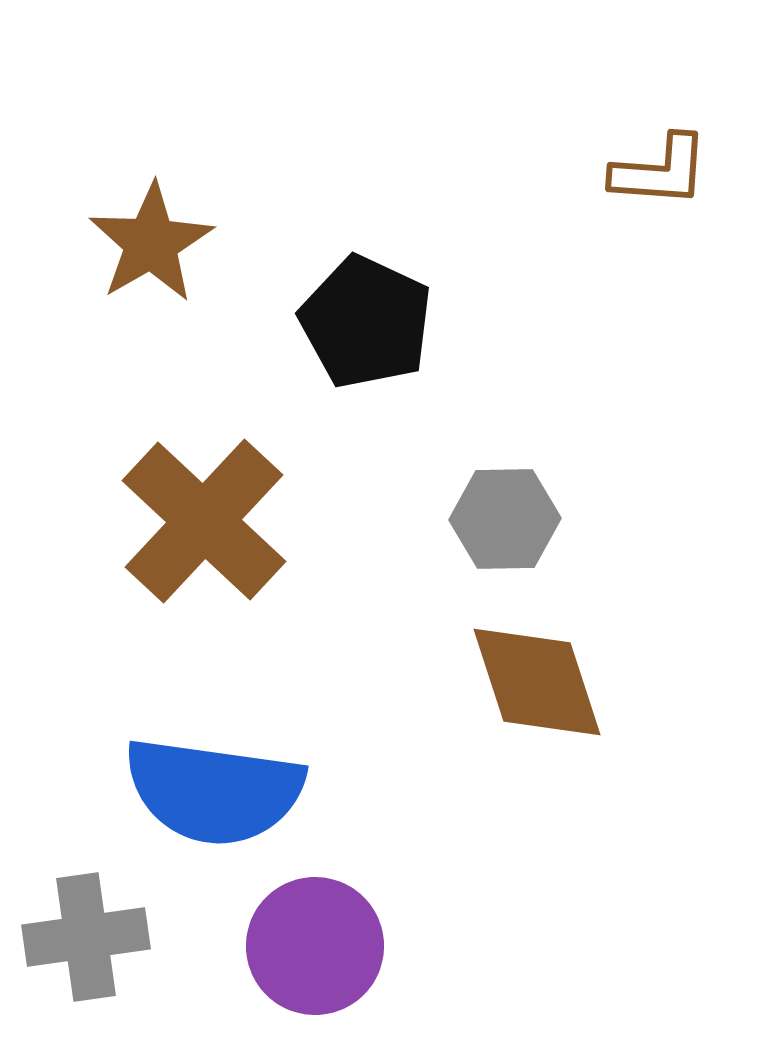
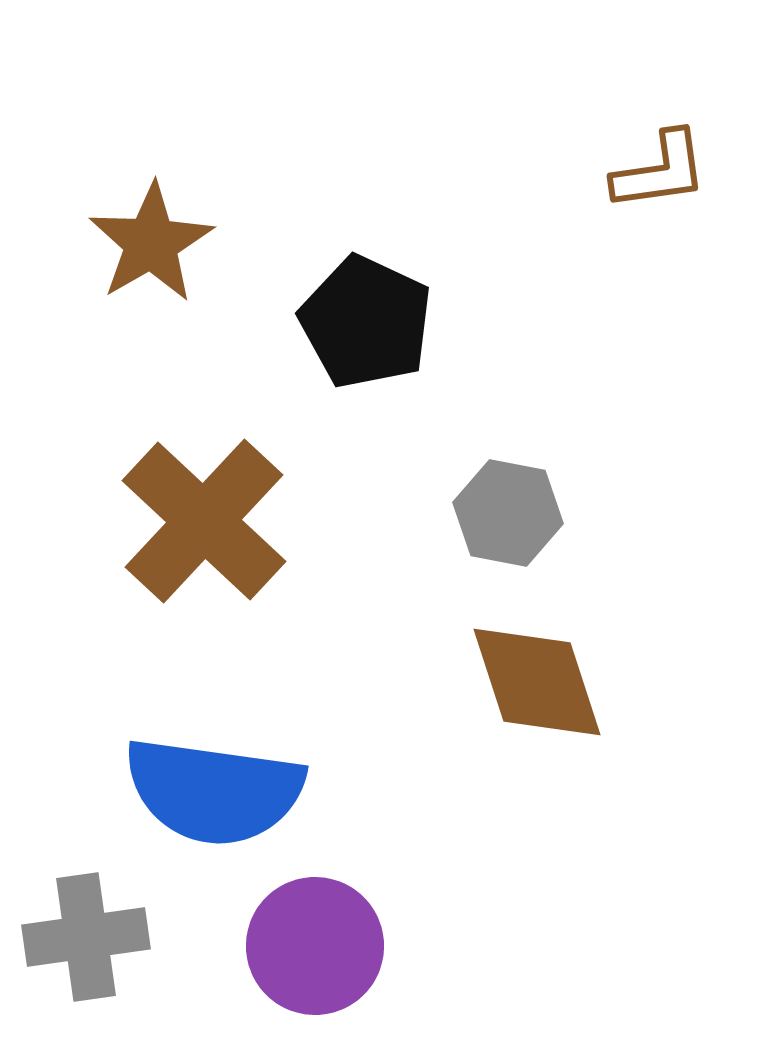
brown L-shape: rotated 12 degrees counterclockwise
gray hexagon: moved 3 px right, 6 px up; rotated 12 degrees clockwise
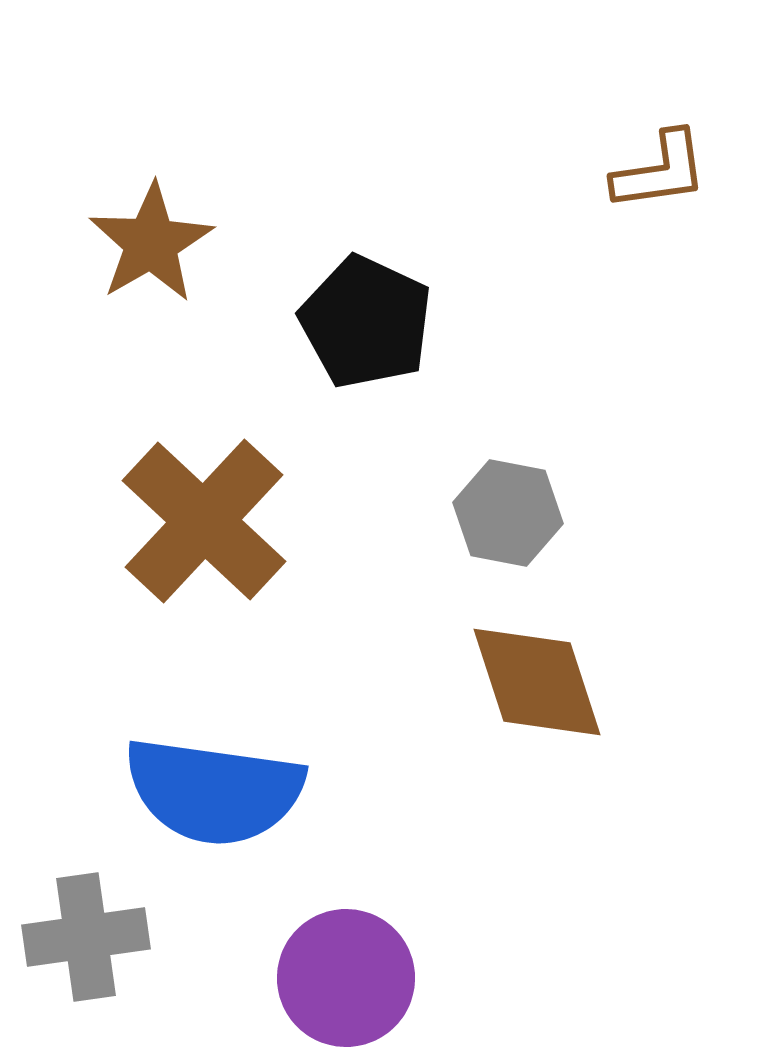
purple circle: moved 31 px right, 32 px down
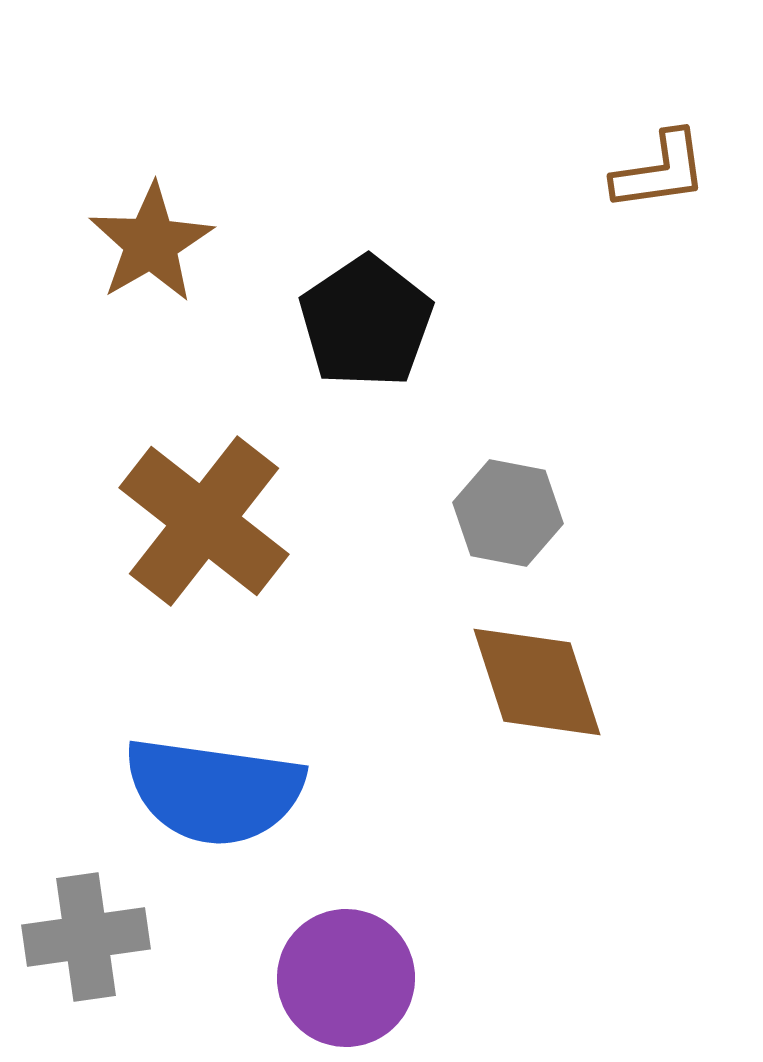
black pentagon: rotated 13 degrees clockwise
brown cross: rotated 5 degrees counterclockwise
